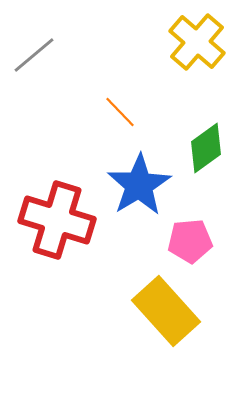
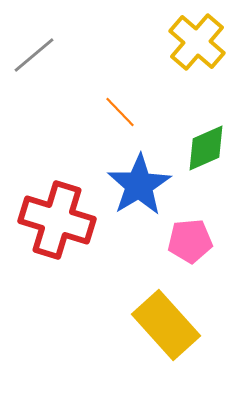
green diamond: rotated 12 degrees clockwise
yellow rectangle: moved 14 px down
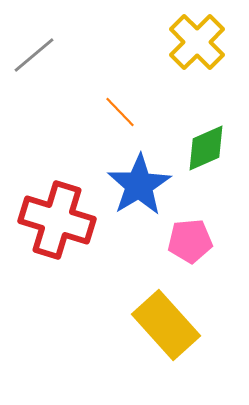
yellow cross: rotated 4 degrees clockwise
